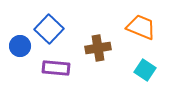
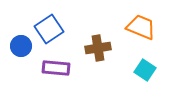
blue square: rotated 12 degrees clockwise
blue circle: moved 1 px right
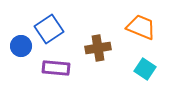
cyan square: moved 1 px up
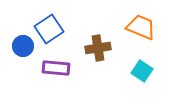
blue circle: moved 2 px right
cyan square: moved 3 px left, 2 px down
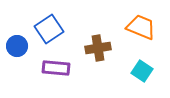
blue circle: moved 6 px left
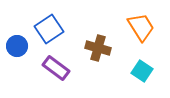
orange trapezoid: rotated 36 degrees clockwise
brown cross: rotated 25 degrees clockwise
purple rectangle: rotated 32 degrees clockwise
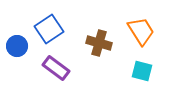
orange trapezoid: moved 4 px down
brown cross: moved 1 px right, 5 px up
cyan square: rotated 20 degrees counterclockwise
